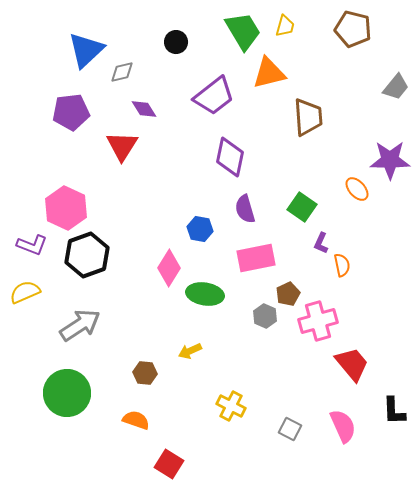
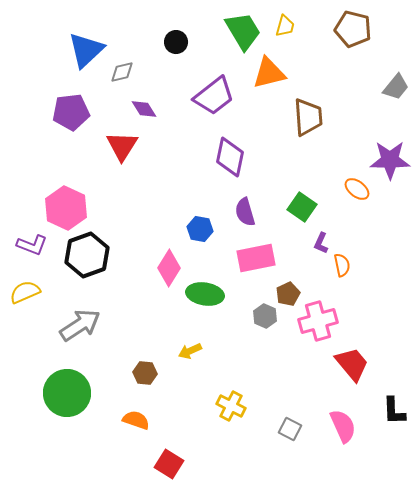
orange ellipse at (357, 189): rotated 10 degrees counterclockwise
purple semicircle at (245, 209): moved 3 px down
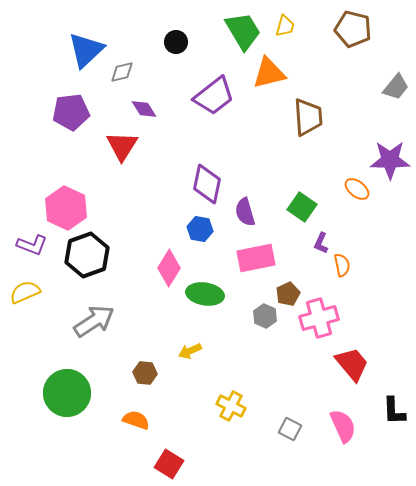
purple diamond at (230, 157): moved 23 px left, 27 px down
pink cross at (318, 321): moved 1 px right, 3 px up
gray arrow at (80, 325): moved 14 px right, 4 px up
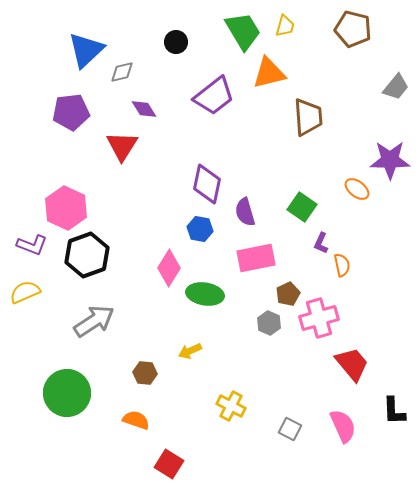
gray hexagon at (265, 316): moved 4 px right, 7 px down
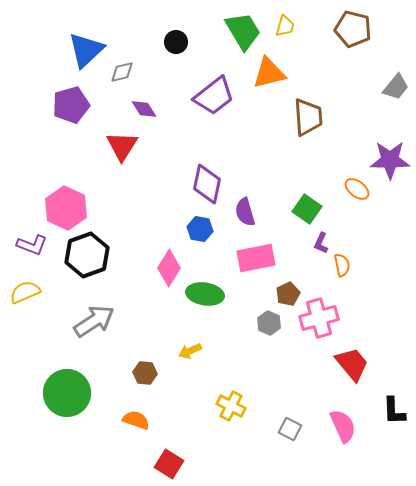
purple pentagon at (71, 112): moved 7 px up; rotated 9 degrees counterclockwise
green square at (302, 207): moved 5 px right, 2 px down
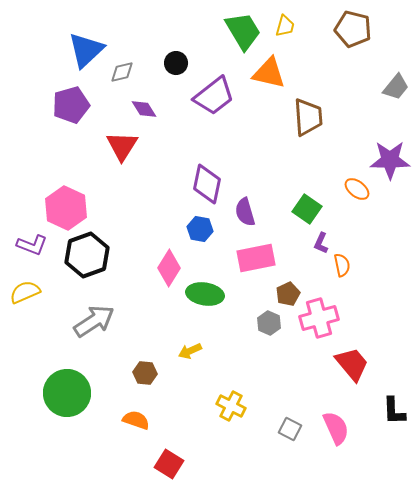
black circle at (176, 42): moved 21 px down
orange triangle at (269, 73): rotated 27 degrees clockwise
pink semicircle at (343, 426): moved 7 px left, 2 px down
